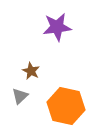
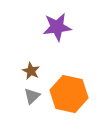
gray triangle: moved 12 px right
orange hexagon: moved 3 px right, 12 px up
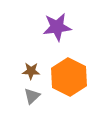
brown star: rotated 24 degrees counterclockwise
orange hexagon: moved 17 px up; rotated 15 degrees clockwise
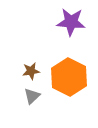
purple star: moved 14 px right, 5 px up; rotated 12 degrees clockwise
brown star: rotated 12 degrees counterclockwise
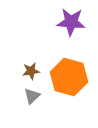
orange hexagon: rotated 12 degrees counterclockwise
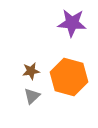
purple star: moved 1 px right, 1 px down
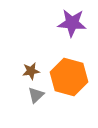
gray triangle: moved 4 px right, 1 px up
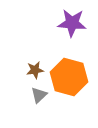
brown star: moved 4 px right, 1 px up
gray triangle: moved 3 px right
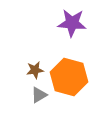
gray triangle: rotated 12 degrees clockwise
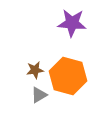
orange hexagon: moved 1 px left, 1 px up
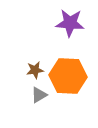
purple star: moved 2 px left
orange hexagon: rotated 12 degrees counterclockwise
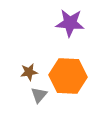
brown star: moved 6 px left, 2 px down
gray triangle: rotated 18 degrees counterclockwise
